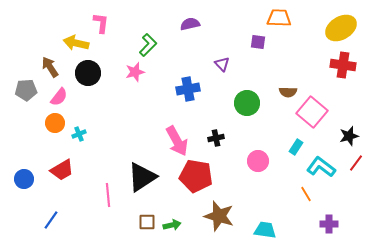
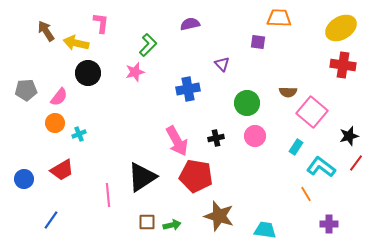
brown arrow: moved 4 px left, 36 px up
pink circle: moved 3 px left, 25 px up
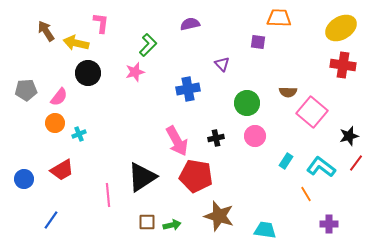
cyan rectangle: moved 10 px left, 14 px down
